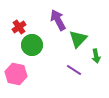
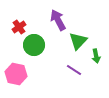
green triangle: moved 2 px down
green circle: moved 2 px right
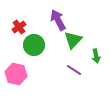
green triangle: moved 5 px left, 1 px up
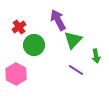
purple line: moved 2 px right
pink hexagon: rotated 15 degrees clockwise
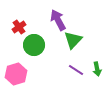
green arrow: moved 1 px right, 13 px down
pink hexagon: rotated 15 degrees clockwise
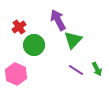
green arrow: rotated 16 degrees counterclockwise
pink hexagon: rotated 20 degrees counterclockwise
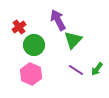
green arrow: rotated 64 degrees clockwise
pink hexagon: moved 15 px right
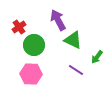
green triangle: rotated 48 degrees counterclockwise
green arrow: moved 12 px up
pink hexagon: rotated 20 degrees counterclockwise
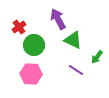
purple arrow: moved 1 px up
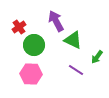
purple arrow: moved 2 px left, 2 px down
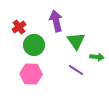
purple arrow: rotated 15 degrees clockwise
green triangle: moved 3 px right, 1 px down; rotated 30 degrees clockwise
green arrow: rotated 120 degrees counterclockwise
